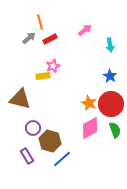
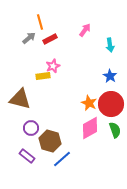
pink arrow: rotated 16 degrees counterclockwise
purple circle: moved 2 px left
purple rectangle: rotated 21 degrees counterclockwise
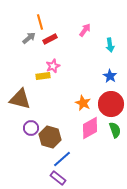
orange star: moved 6 px left
brown hexagon: moved 4 px up
purple rectangle: moved 31 px right, 22 px down
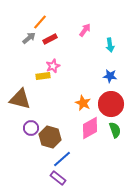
orange line: rotated 56 degrees clockwise
blue star: rotated 24 degrees counterclockwise
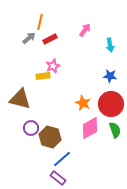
orange line: rotated 28 degrees counterclockwise
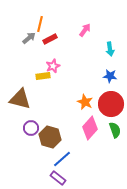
orange line: moved 2 px down
cyan arrow: moved 4 px down
orange star: moved 2 px right, 1 px up
pink diamond: rotated 20 degrees counterclockwise
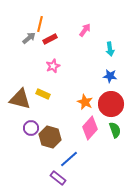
yellow rectangle: moved 18 px down; rotated 32 degrees clockwise
blue line: moved 7 px right
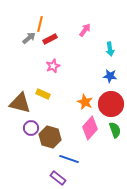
brown triangle: moved 4 px down
blue line: rotated 60 degrees clockwise
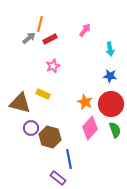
blue line: rotated 60 degrees clockwise
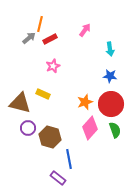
orange star: rotated 28 degrees clockwise
purple circle: moved 3 px left
